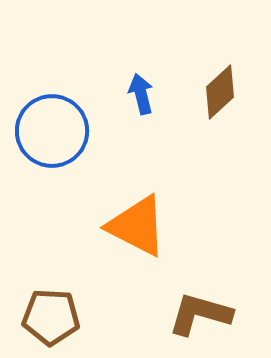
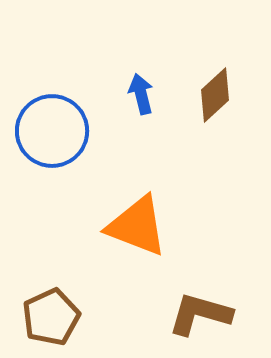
brown diamond: moved 5 px left, 3 px down
orange triangle: rotated 6 degrees counterclockwise
brown pentagon: rotated 28 degrees counterclockwise
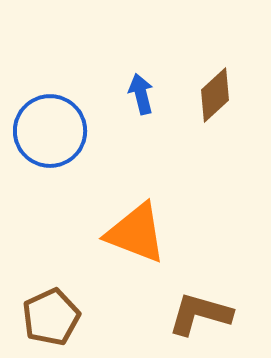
blue circle: moved 2 px left
orange triangle: moved 1 px left, 7 px down
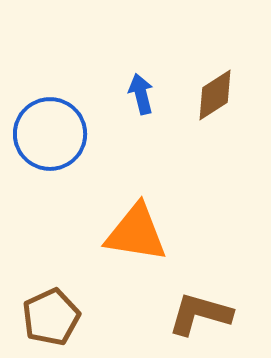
brown diamond: rotated 10 degrees clockwise
blue circle: moved 3 px down
orange triangle: rotated 12 degrees counterclockwise
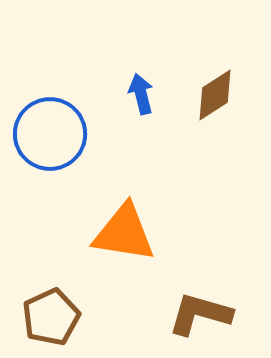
orange triangle: moved 12 px left
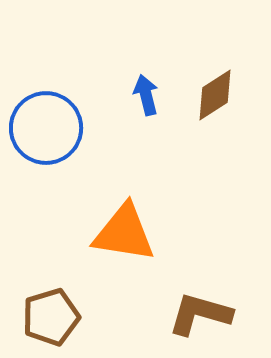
blue arrow: moved 5 px right, 1 px down
blue circle: moved 4 px left, 6 px up
brown pentagon: rotated 8 degrees clockwise
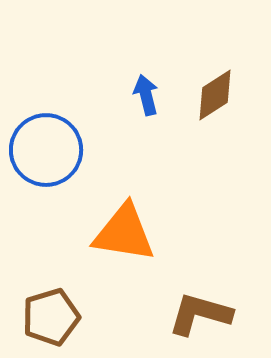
blue circle: moved 22 px down
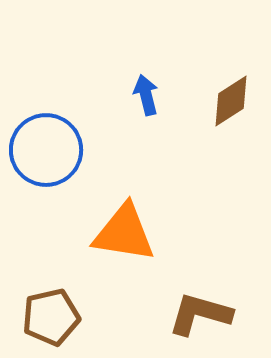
brown diamond: moved 16 px right, 6 px down
brown pentagon: rotated 4 degrees clockwise
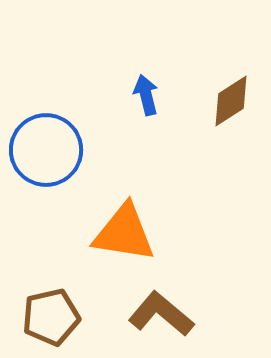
brown L-shape: moved 39 px left; rotated 24 degrees clockwise
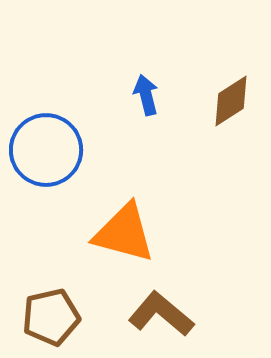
orange triangle: rotated 6 degrees clockwise
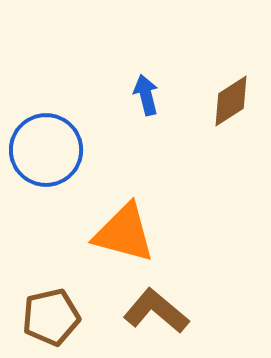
brown L-shape: moved 5 px left, 3 px up
